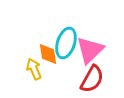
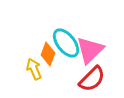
cyan ellipse: rotated 56 degrees counterclockwise
orange diamond: rotated 30 degrees clockwise
red semicircle: rotated 16 degrees clockwise
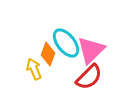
pink triangle: moved 1 px right
red semicircle: moved 3 px left, 2 px up
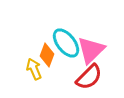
orange diamond: moved 1 px left, 1 px down
